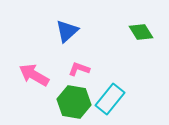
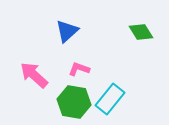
pink arrow: rotated 12 degrees clockwise
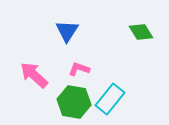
blue triangle: rotated 15 degrees counterclockwise
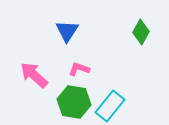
green diamond: rotated 60 degrees clockwise
cyan rectangle: moved 7 px down
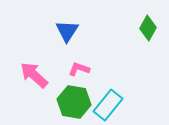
green diamond: moved 7 px right, 4 px up
cyan rectangle: moved 2 px left, 1 px up
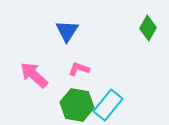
green hexagon: moved 3 px right, 3 px down
